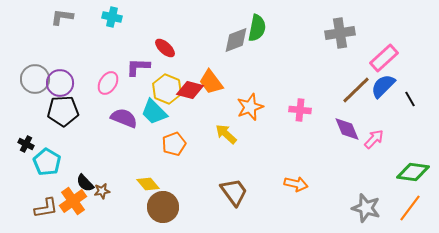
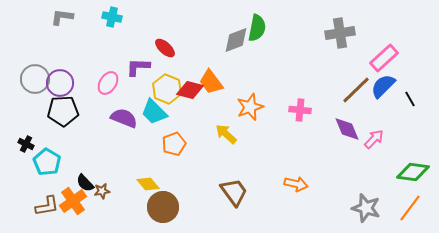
brown L-shape: moved 1 px right, 2 px up
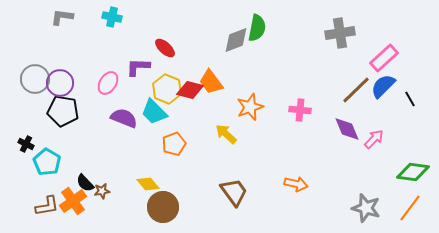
black pentagon: rotated 12 degrees clockwise
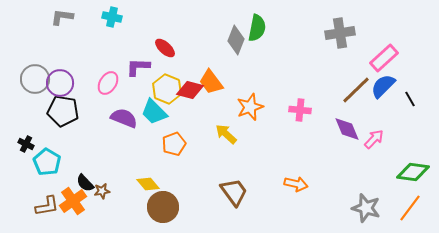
gray diamond: rotated 48 degrees counterclockwise
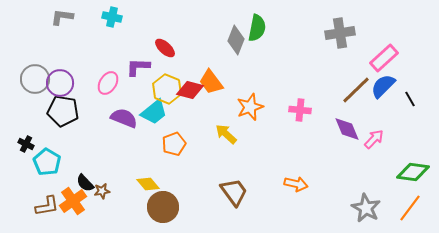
cyan trapezoid: rotated 84 degrees counterclockwise
gray star: rotated 12 degrees clockwise
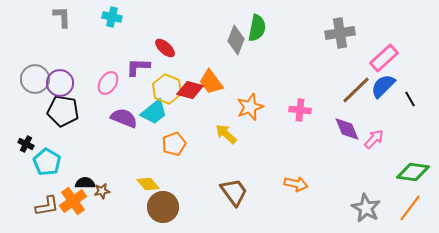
gray L-shape: rotated 80 degrees clockwise
black semicircle: rotated 132 degrees clockwise
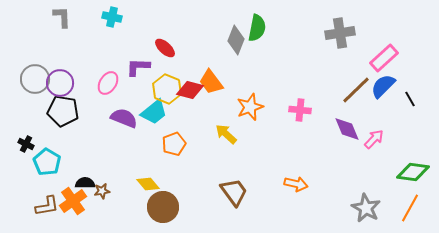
orange line: rotated 8 degrees counterclockwise
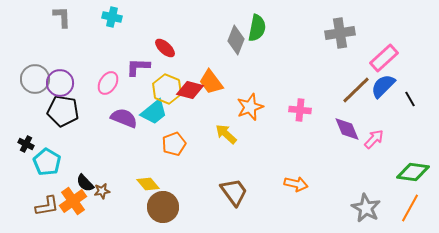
black semicircle: rotated 132 degrees counterclockwise
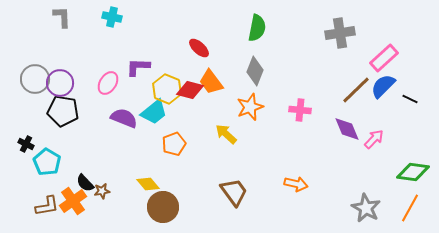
gray diamond: moved 19 px right, 31 px down
red ellipse: moved 34 px right
black line: rotated 35 degrees counterclockwise
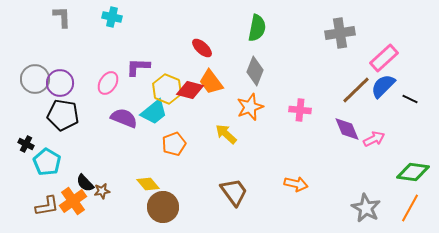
red ellipse: moved 3 px right
black pentagon: moved 4 px down
pink arrow: rotated 20 degrees clockwise
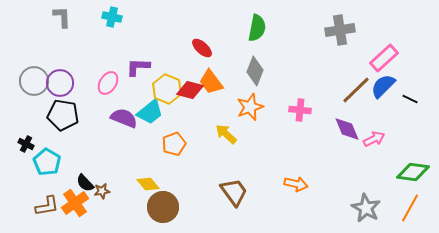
gray cross: moved 3 px up
gray circle: moved 1 px left, 2 px down
cyan trapezoid: moved 4 px left
orange cross: moved 2 px right, 2 px down
